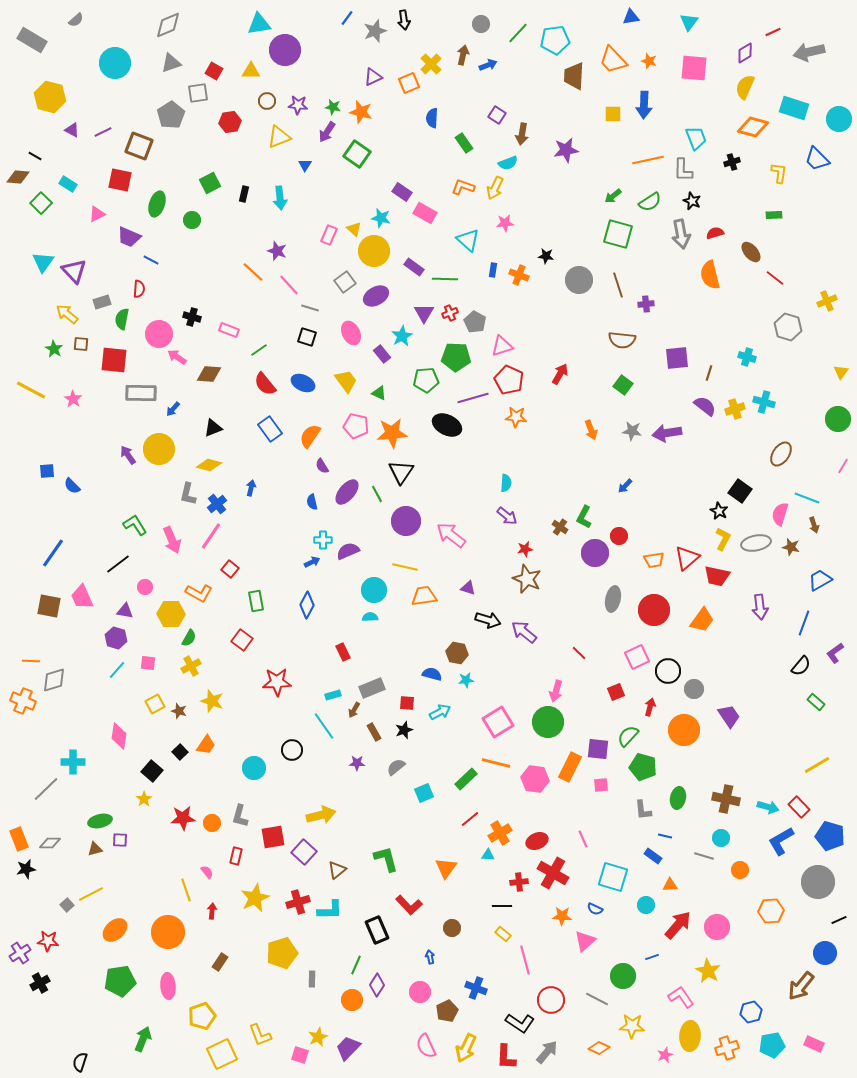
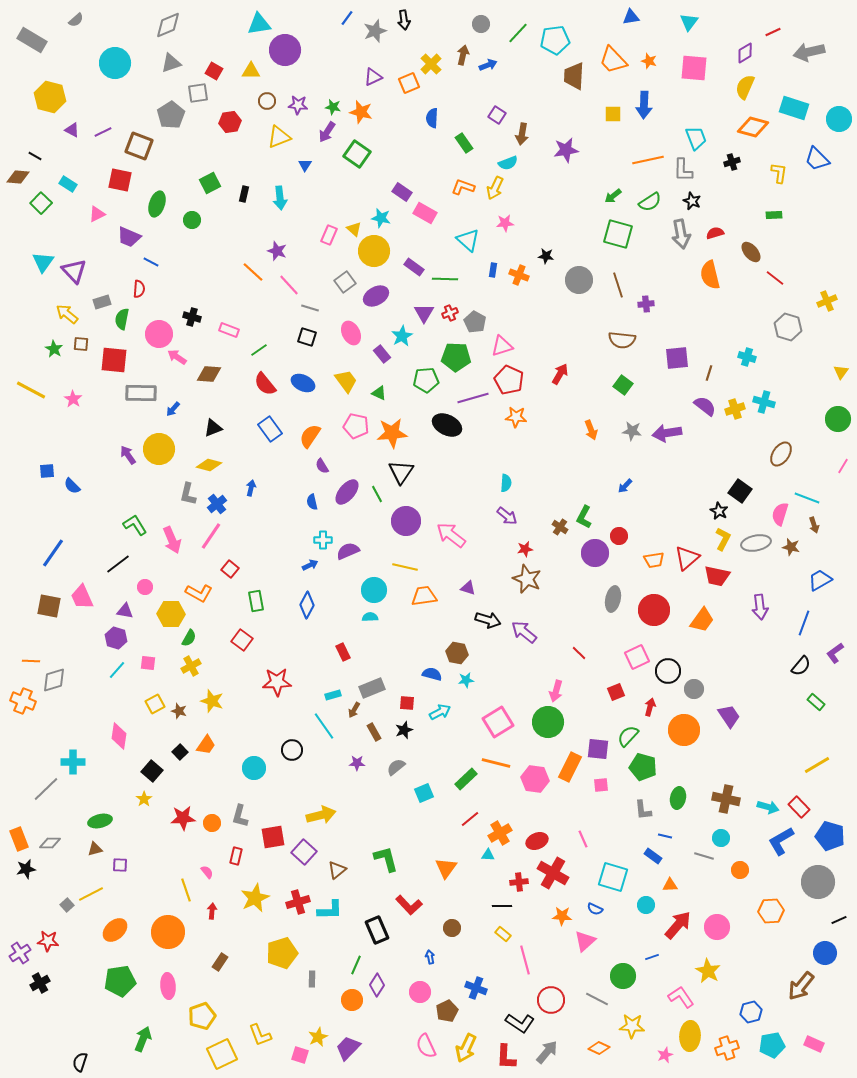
blue line at (151, 260): moved 2 px down
blue arrow at (312, 562): moved 2 px left, 3 px down
purple square at (120, 840): moved 25 px down
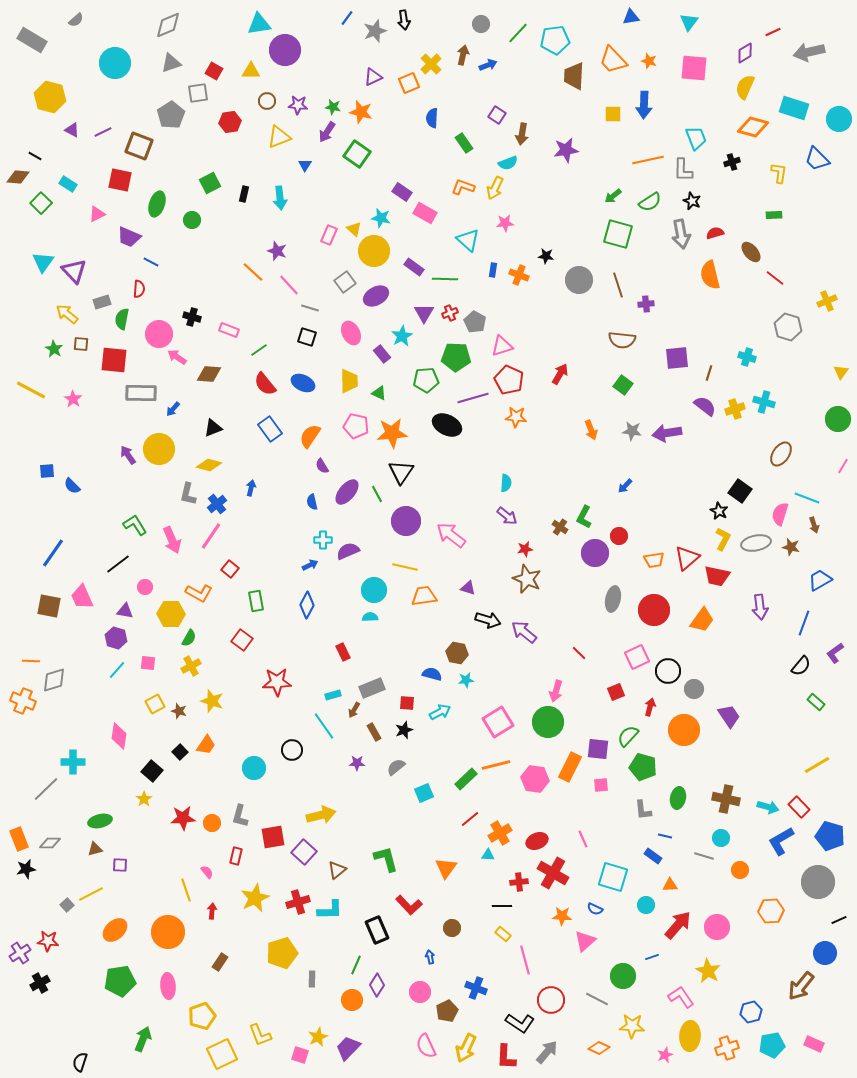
yellow trapezoid at (346, 381): moved 3 px right; rotated 35 degrees clockwise
orange line at (496, 763): moved 2 px down; rotated 28 degrees counterclockwise
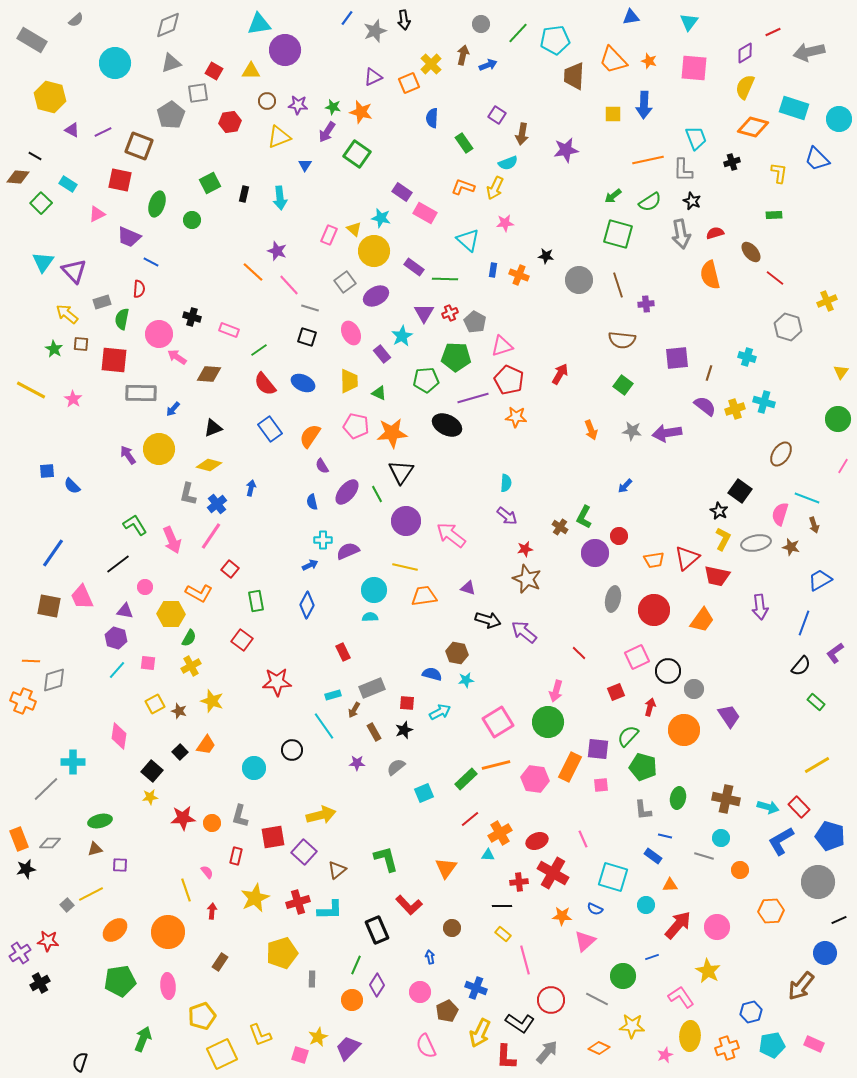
yellow star at (144, 799): moved 6 px right, 2 px up; rotated 28 degrees clockwise
yellow arrow at (466, 1048): moved 14 px right, 15 px up
